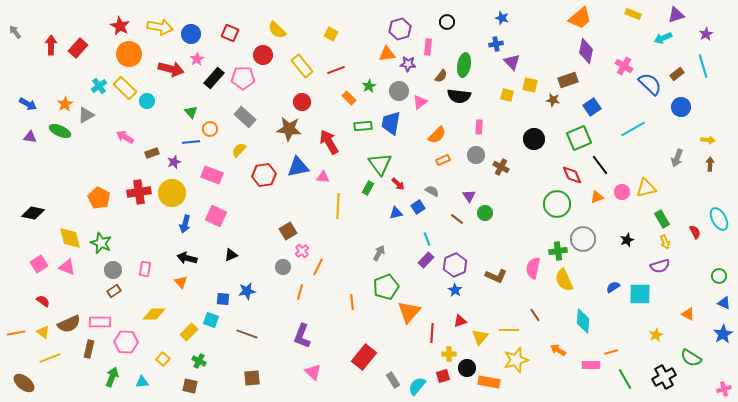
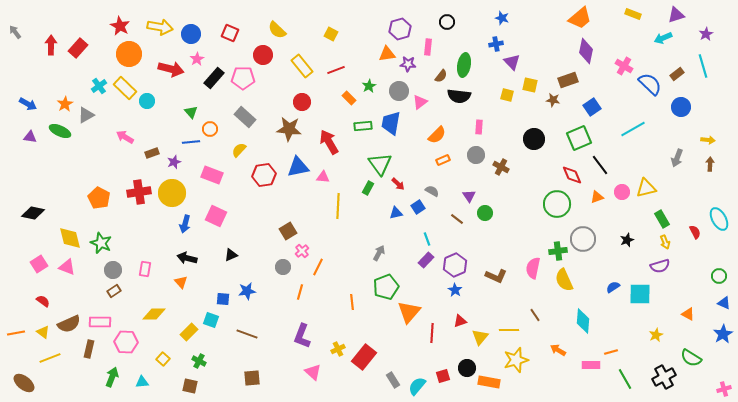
yellow cross at (449, 354): moved 111 px left, 5 px up; rotated 24 degrees counterclockwise
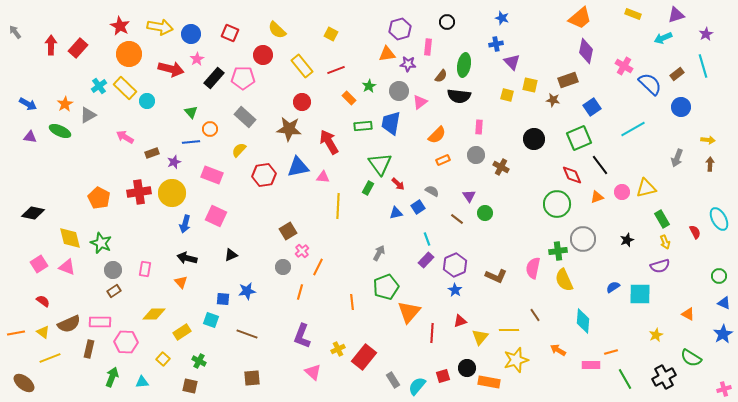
gray triangle at (86, 115): moved 2 px right
yellow rectangle at (189, 332): moved 7 px left; rotated 12 degrees clockwise
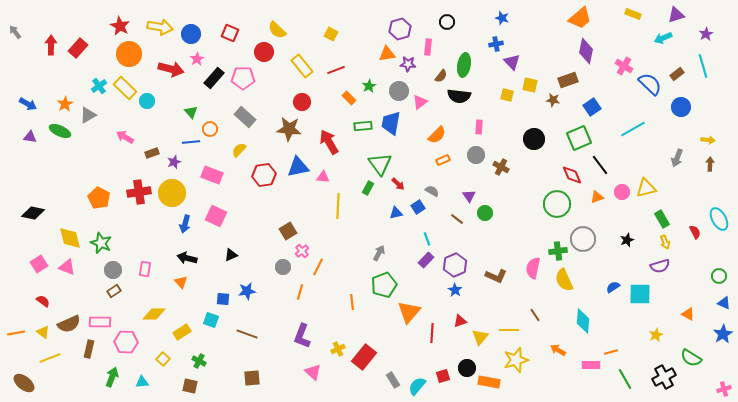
red circle at (263, 55): moved 1 px right, 3 px up
green pentagon at (386, 287): moved 2 px left, 2 px up
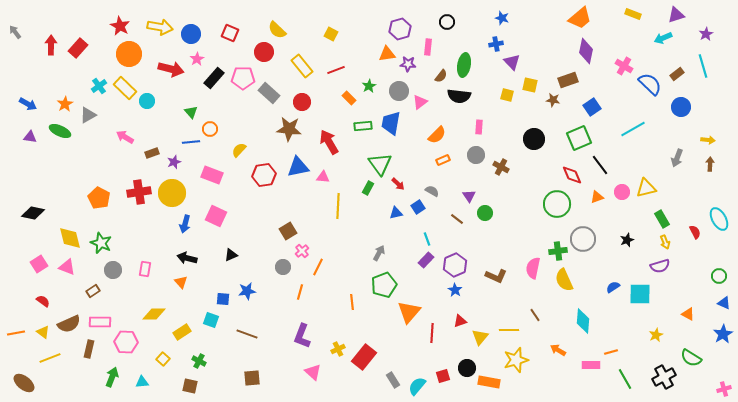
gray rectangle at (245, 117): moved 24 px right, 24 px up
brown rectangle at (114, 291): moved 21 px left
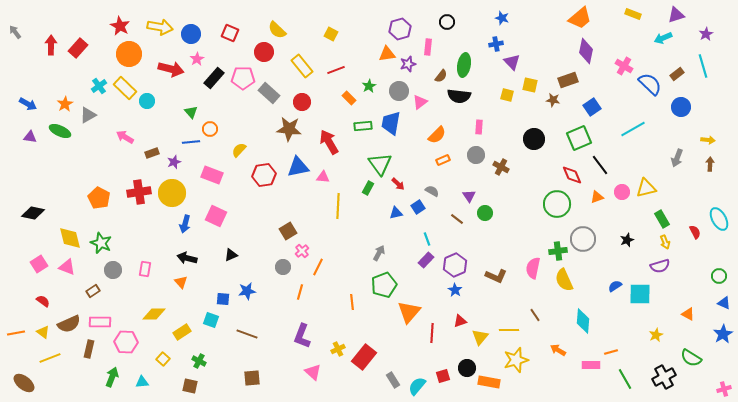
purple star at (408, 64): rotated 21 degrees counterclockwise
blue semicircle at (613, 287): moved 2 px right, 1 px up
